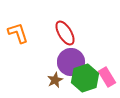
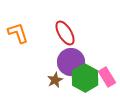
green hexagon: rotated 12 degrees counterclockwise
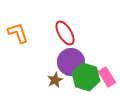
green hexagon: moved 1 px right, 1 px up; rotated 12 degrees counterclockwise
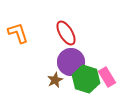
red ellipse: moved 1 px right
green hexagon: moved 2 px down
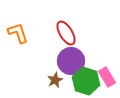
purple circle: moved 1 px up
green hexagon: moved 2 px down
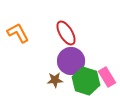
orange L-shape: rotated 10 degrees counterclockwise
brown star: rotated 21 degrees clockwise
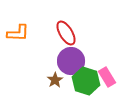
orange L-shape: rotated 120 degrees clockwise
brown star: rotated 28 degrees counterclockwise
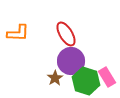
red ellipse: moved 1 px down
brown star: moved 2 px up
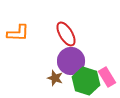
brown star: rotated 21 degrees counterclockwise
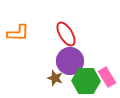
purple circle: moved 1 px left
green hexagon: rotated 16 degrees counterclockwise
